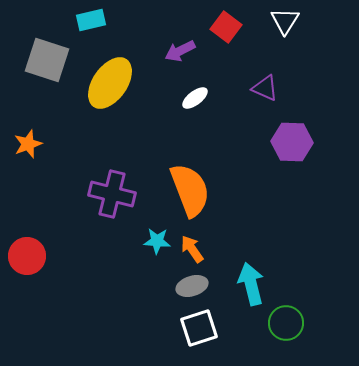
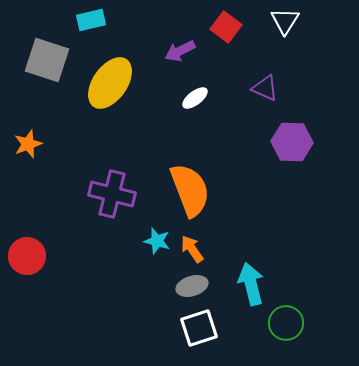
cyan star: rotated 12 degrees clockwise
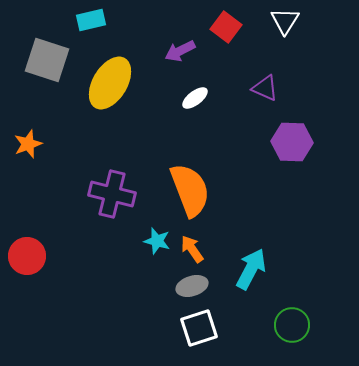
yellow ellipse: rotated 4 degrees counterclockwise
cyan arrow: moved 15 px up; rotated 42 degrees clockwise
green circle: moved 6 px right, 2 px down
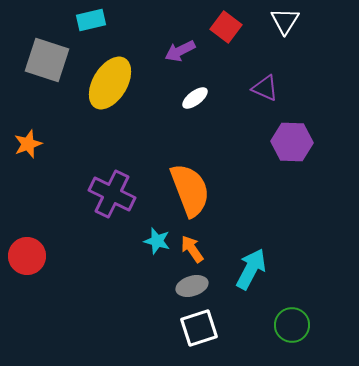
purple cross: rotated 12 degrees clockwise
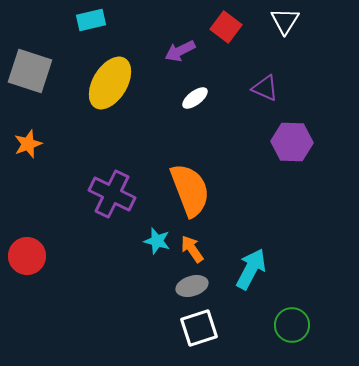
gray square: moved 17 px left, 11 px down
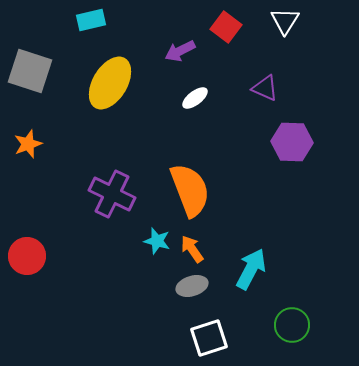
white square: moved 10 px right, 10 px down
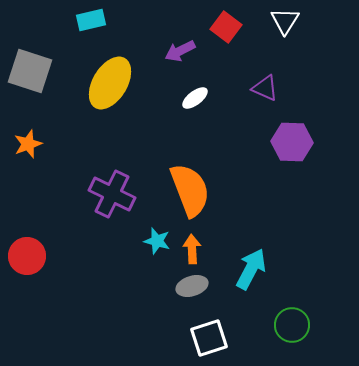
orange arrow: rotated 32 degrees clockwise
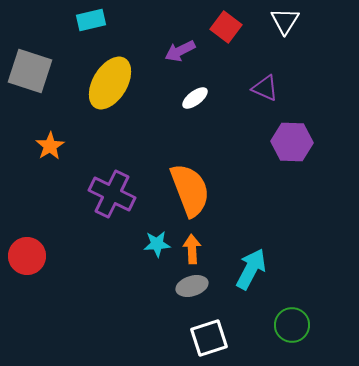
orange star: moved 22 px right, 2 px down; rotated 12 degrees counterclockwise
cyan star: moved 3 px down; rotated 20 degrees counterclockwise
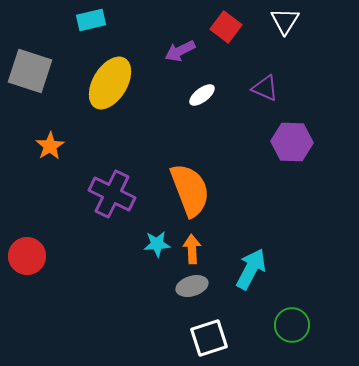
white ellipse: moved 7 px right, 3 px up
